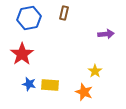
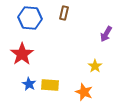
blue hexagon: moved 1 px right; rotated 15 degrees clockwise
purple arrow: rotated 126 degrees clockwise
yellow star: moved 5 px up
blue star: rotated 16 degrees clockwise
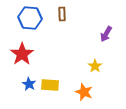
brown rectangle: moved 2 px left, 1 px down; rotated 16 degrees counterclockwise
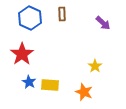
blue hexagon: rotated 20 degrees clockwise
purple arrow: moved 3 px left, 11 px up; rotated 77 degrees counterclockwise
blue star: moved 2 px up
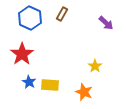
brown rectangle: rotated 32 degrees clockwise
purple arrow: moved 3 px right
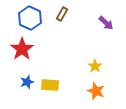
red star: moved 5 px up
blue star: moved 2 px left; rotated 24 degrees clockwise
orange star: moved 12 px right, 1 px up
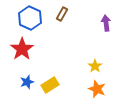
purple arrow: rotated 140 degrees counterclockwise
yellow rectangle: rotated 36 degrees counterclockwise
orange star: moved 1 px right, 2 px up
